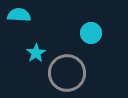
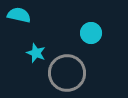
cyan semicircle: rotated 10 degrees clockwise
cyan star: rotated 18 degrees counterclockwise
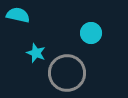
cyan semicircle: moved 1 px left
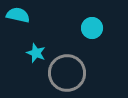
cyan circle: moved 1 px right, 5 px up
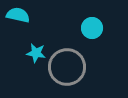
cyan star: rotated 12 degrees counterclockwise
gray circle: moved 6 px up
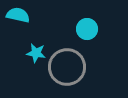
cyan circle: moved 5 px left, 1 px down
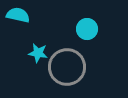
cyan star: moved 2 px right
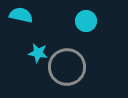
cyan semicircle: moved 3 px right
cyan circle: moved 1 px left, 8 px up
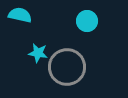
cyan semicircle: moved 1 px left
cyan circle: moved 1 px right
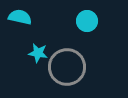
cyan semicircle: moved 2 px down
